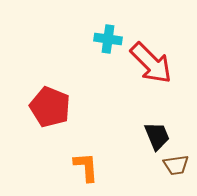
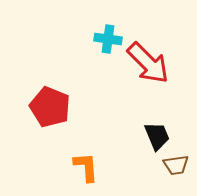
red arrow: moved 3 px left
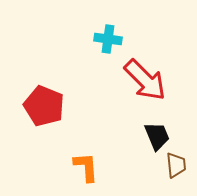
red arrow: moved 3 px left, 17 px down
red pentagon: moved 6 px left, 1 px up
brown trapezoid: rotated 88 degrees counterclockwise
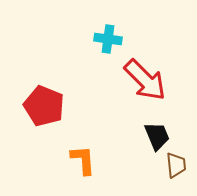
orange L-shape: moved 3 px left, 7 px up
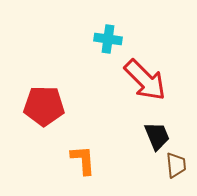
red pentagon: rotated 21 degrees counterclockwise
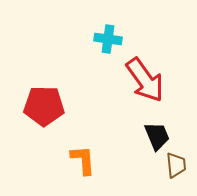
red arrow: rotated 9 degrees clockwise
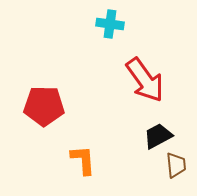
cyan cross: moved 2 px right, 15 px up
black trapezoid: moved 1 px right; rotated 96 degrees counterclockwise
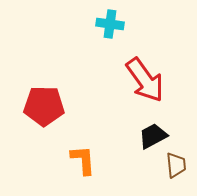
black trapezoid: moved 5 px left
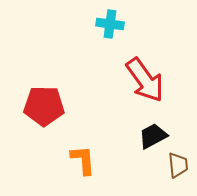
brown trapezoid: moved 2 px right
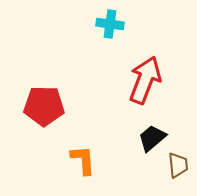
red arrow: rotated 123 degrees counterclockwise
black trapezoid: moved 1 px left, 2 px down; rotated 12 degrees counterclockwise
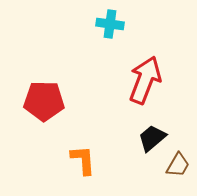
red pentagon: moved 5 px up
brown trapezoid: rotated 36 degrees clockwise
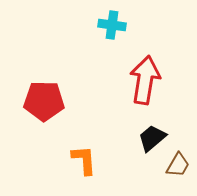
cyan cross: moved 2 px right, 1 px down
red arrow: rotated 12 degrees counterclockwise
orange L-shape: moved 1 px right
